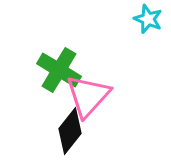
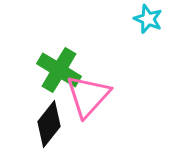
black diamond: moved 21 px left, 7 px up
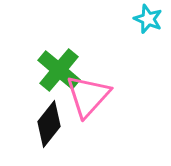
green cross: rotated 9 degrees clockwise
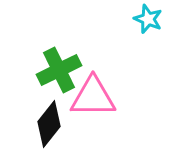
green cross: rotated 24 degrees clockwise
pink triangle: moved 5 px right, 1 px down; rotated 48 degrees clockwise
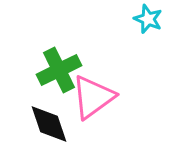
pink triangle: rotated 36 degrees counterclockwise
black diamond: rotated 57 degrees counterclockwise
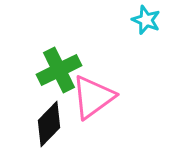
cyan star: moved 2 px left, 1 px down
black diamond: rotated 63 degrees clockwise
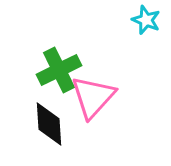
pink triangle: rotated 12 degrees counterclockwise
black diamond: rotated 48 degrees counterclockwise
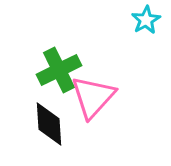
cyan star: rotated 20 degrees clockwise
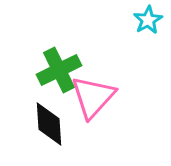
cyan star: moved 2 px right
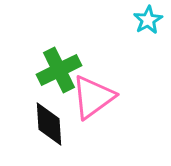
pink triangle: rotated 12 degrees clockwise
